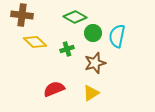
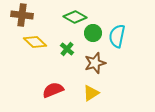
green cross: rotated 32 degrees counterclockwise
red semicircle: moved 1 px left, 1 px down
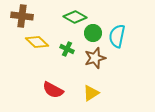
brown cross: moved 1 px down
yellow diamond: moved 2 px right
green cross: rotated 16 degrees counterclockwise
brown star: moved 5 px up
red semicircle: rotated 130 degrees counterclockwise
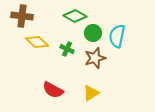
green diamond: moved 1 px up
